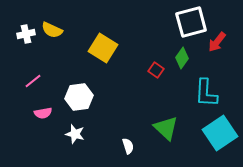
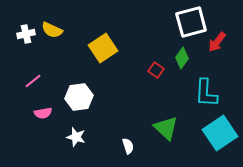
yellow square: rotated 24 degrees clockwise
white star: moved 1 px right, 3 px down
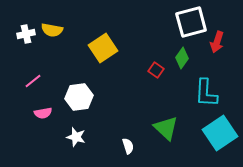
yellow semicircle: rotated 15 degrees counterclockwise
red arrow: rotated 20 degrees counterclockwise
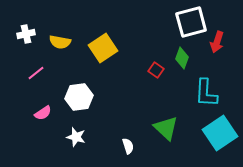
yellow semicircle: moved 8 px right, 12 px down
green diamond: rotated 15 degrees counterclockwise
pink line: moved 3 px right, 8 px up
pink semicircle: rotated 24 degrees counterclockwise
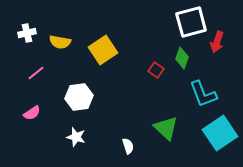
white cross: moved 1 px right, 1 px up
yellow square: moved 2 px down
cyan L-shape: moved 3 px left, 1 px down; rotated 24 degrees counterclockwise
pink semicircle: moved 11 px left
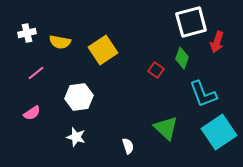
cyan square: moved 1 px left, 1 px up
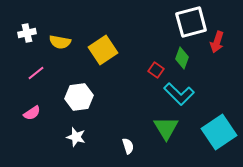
cyan L-shape: moved 24 px left; rotated 24 degrees counterclockwise
green triangle: rotated 16 degrees clockwise
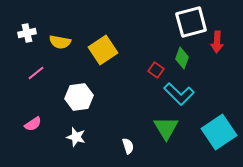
red arrow: rotated 15 degrees counterclockwise
pink semicircle: moved 1 px right, 11 px down
